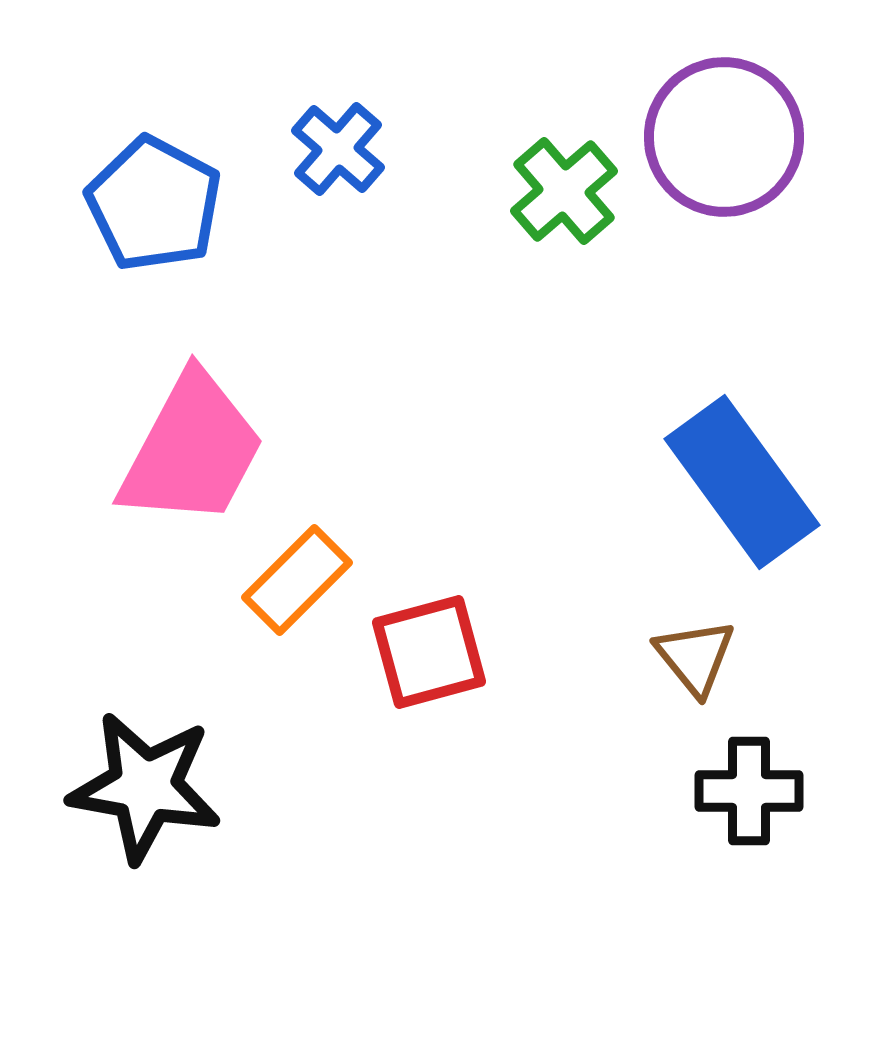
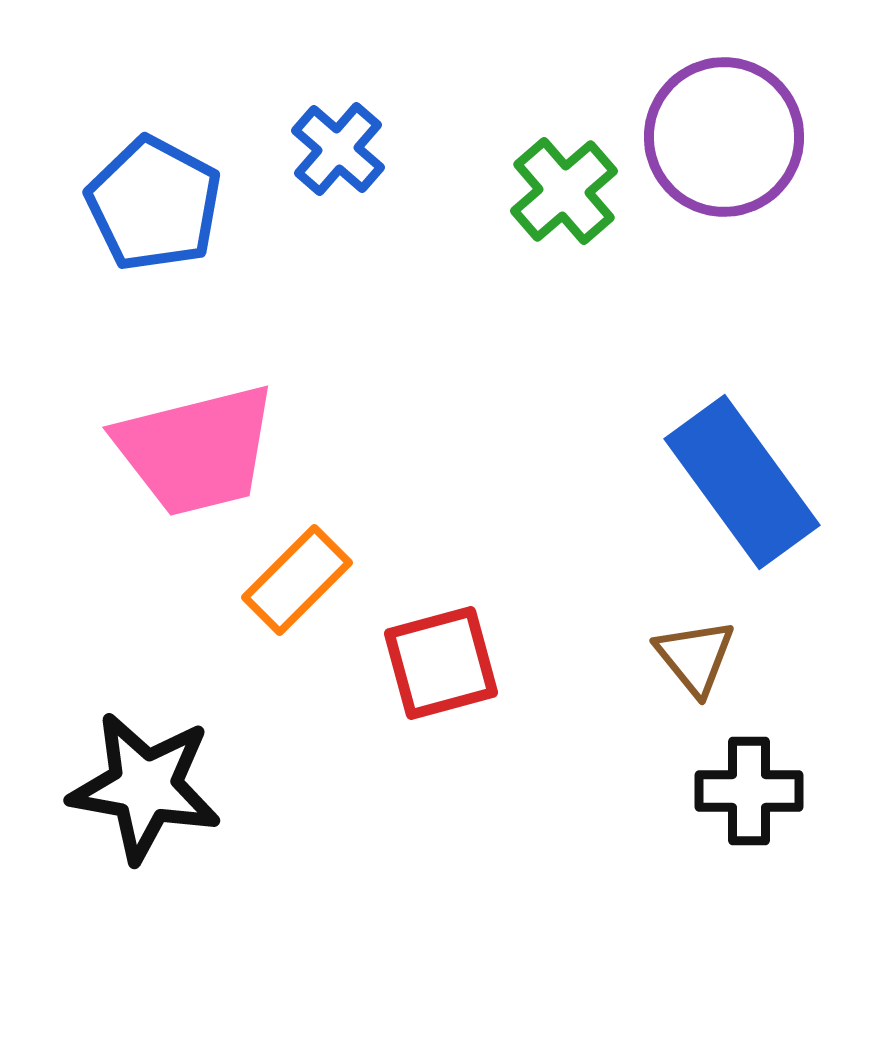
pink trapezoid: moved 4 px right; rotated 48 degrees clockwise
red square: moved 12 px right, 11 px down
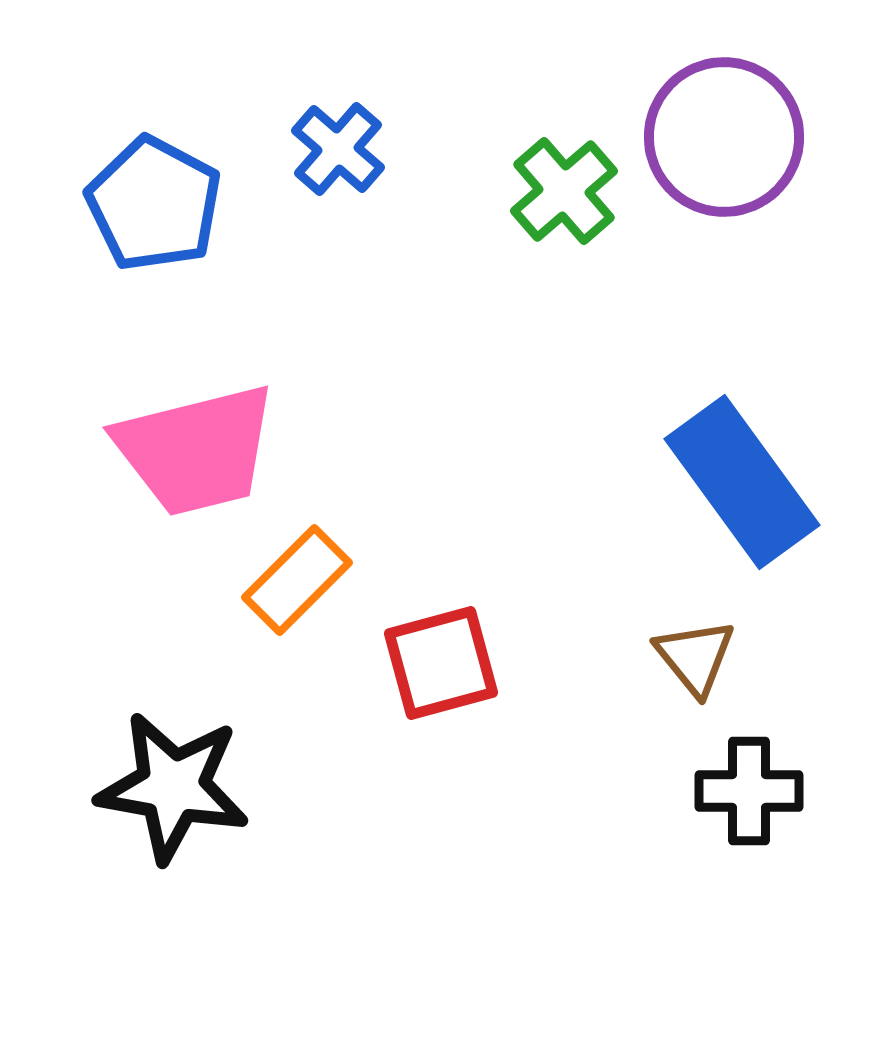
black star: moved 28 px right
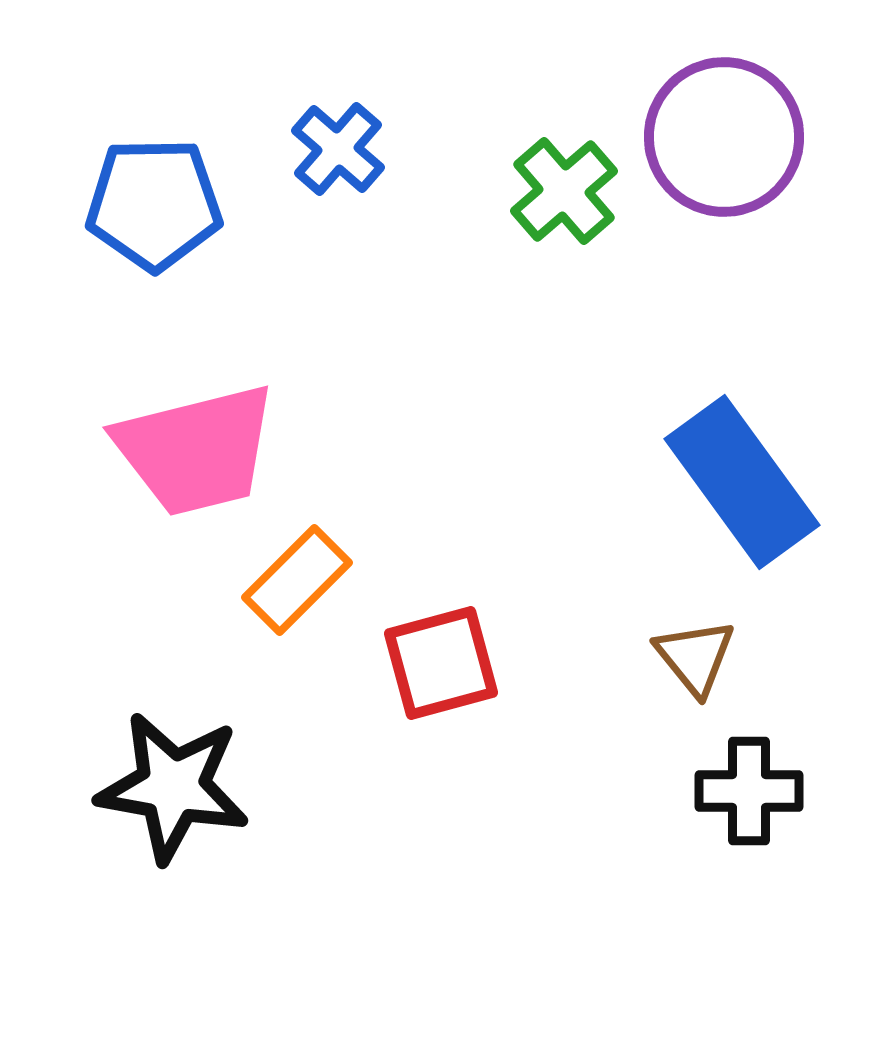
blue pentagon: rotated 29 degrees counterclockwise
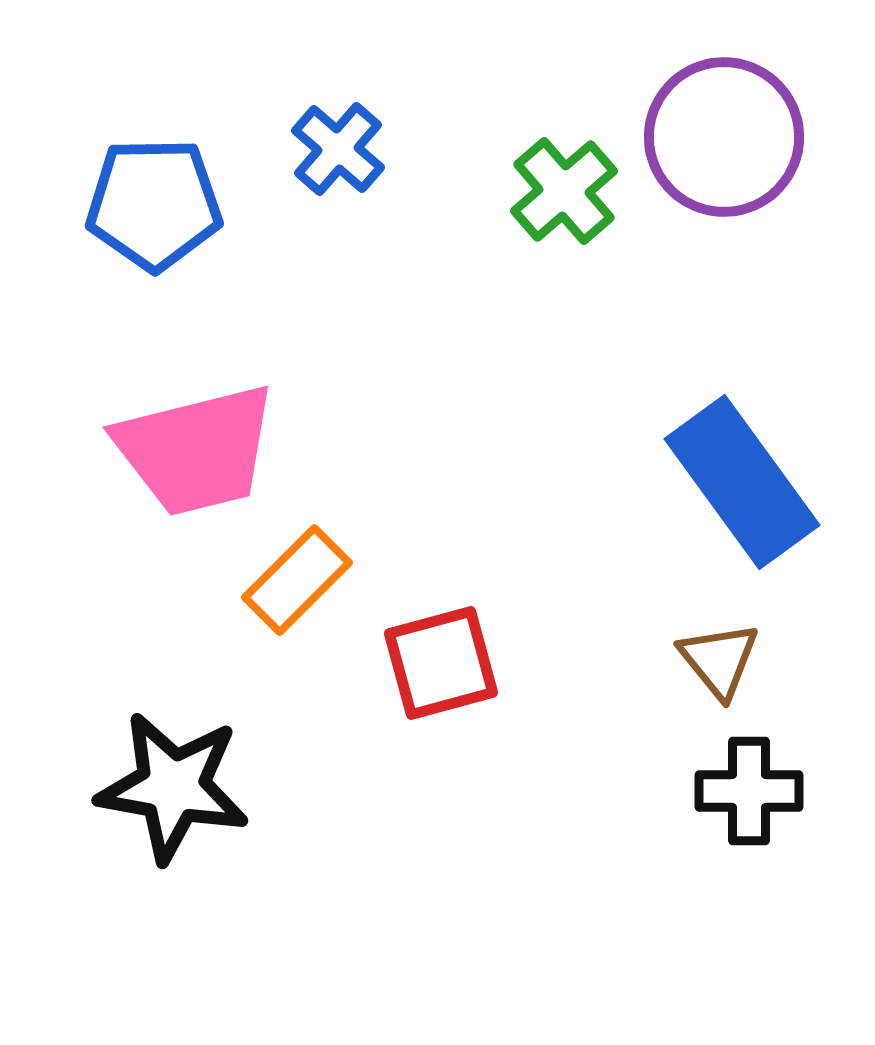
brown triangle: moved 24 px right, 3 px down
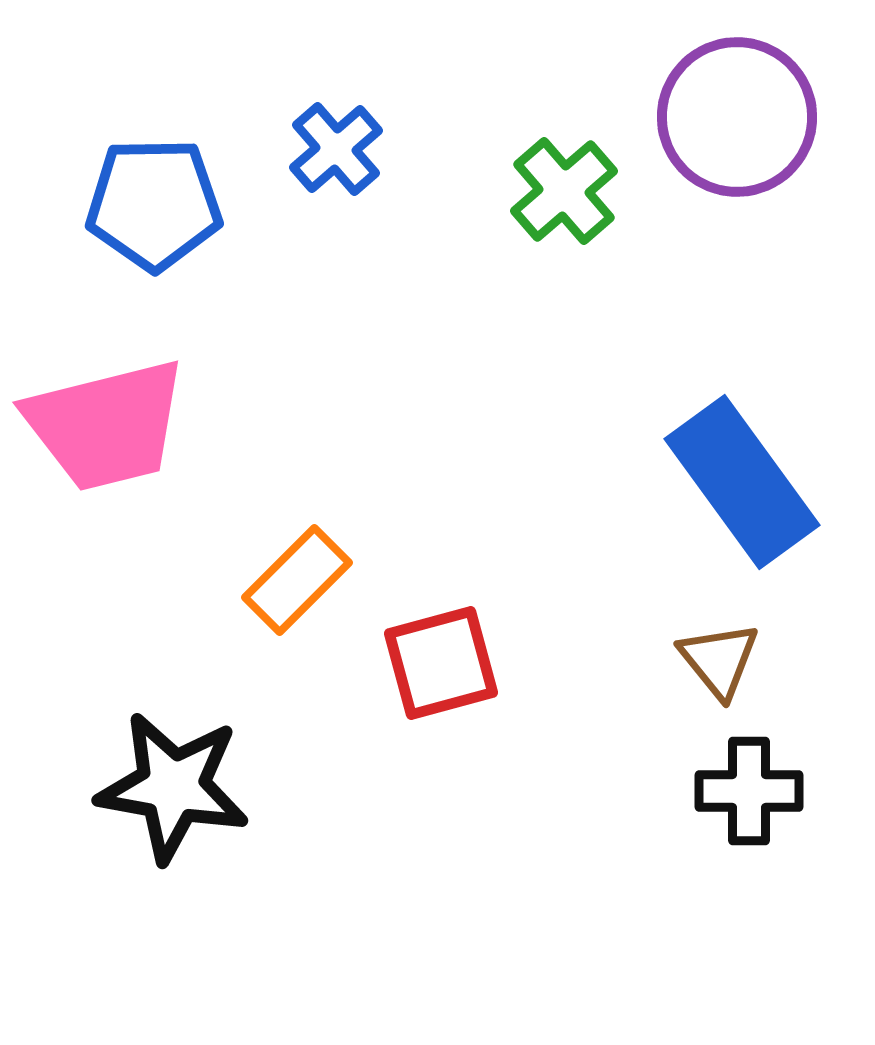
purple circle: moved 13 px right, 20 px up
blue cross: moved 2 px left; rotated 8 degrees clockwise
pink trapezoid: moved 90 px left, 25 px up
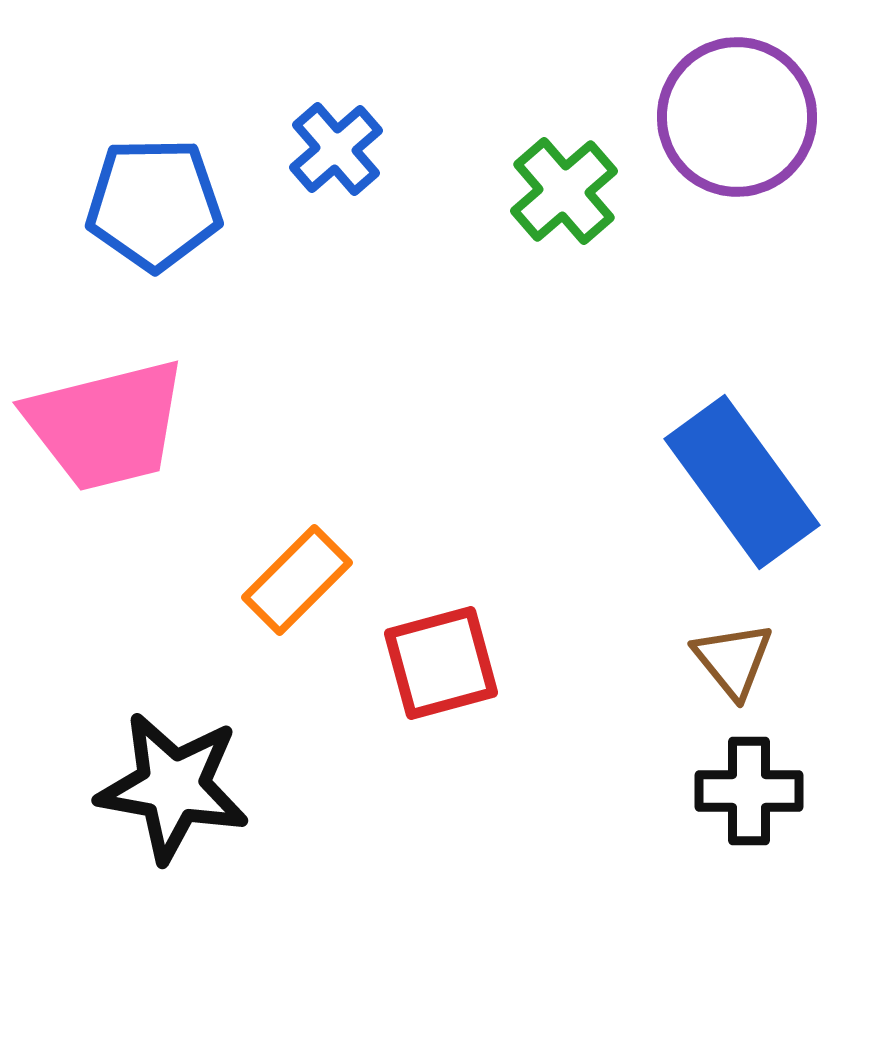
brown triangle: moved 14 px right
